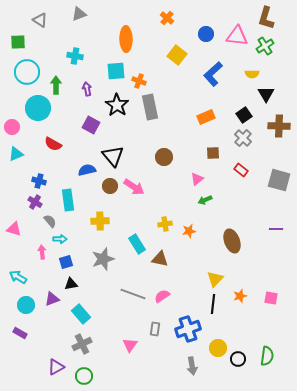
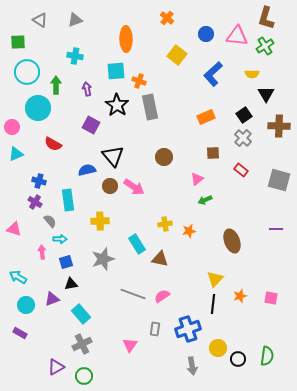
gray triangle at (79, 14): moved 4 px left, 6 px down
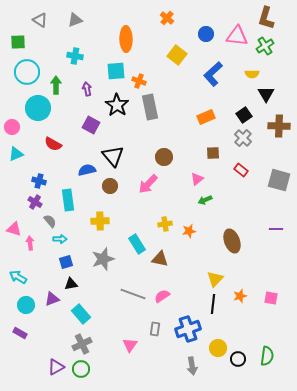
pink arrow at (134, 187): moved 14 px right, 3 px up; rotated 100 degrees clockwise
pink arrow at (42, 252): moved 12 px left, 9 px up
green circle at (84, 376): moved 3 px left, 7 px up
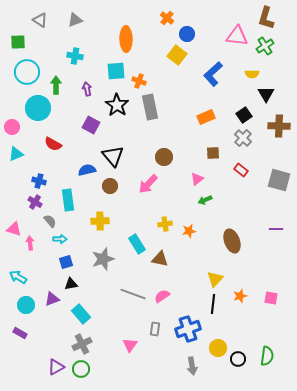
blue circle at (206, 34): moved 19 px left
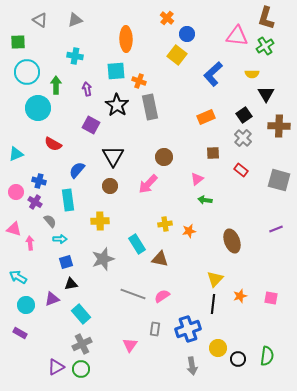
pink circle at (12, 127): moved 4 px right, 65 px down
black triangle at (113, 156): rotated 10 degrees clockwise
blue semicircle at (87, 170): moved 10 px left; rotated 36 degrees counterclockwise
green arrow at (205, 200): rotated 32 degrees clockwise
purple line at (276, 229): rotated 24 degrees counterclockwise
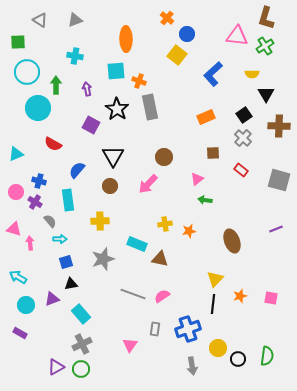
black star at (117, 105): moved 4 px down
cyan rectangle at (137, 244): rotated 36 degrees counterclockwise
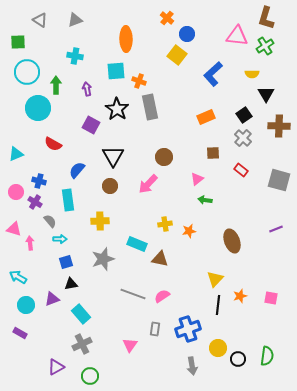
black line at (213, 304): moved 5 px right, 1 px down
green circle at (81, 369): moved 9 px right, 7 px down
